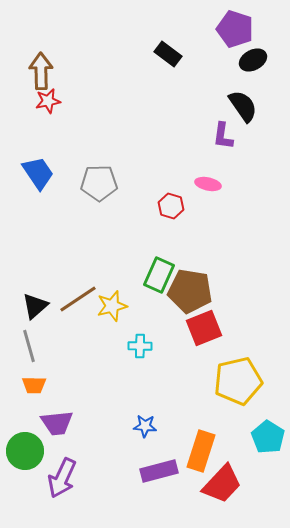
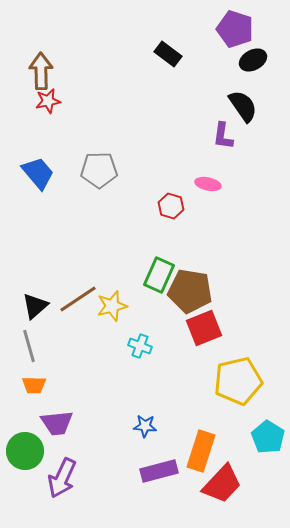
blue trapezoid: rotated 6 degrees counterclockwise
gray pentagon: moved 13 px up
cyan cross: rotated 20 degrees clockwise
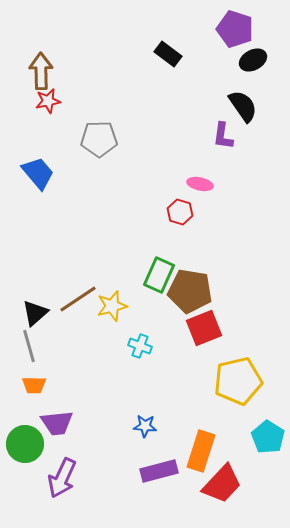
gray pentagon: moved 31 px up
pink ellipse: moved 8 px left
red hexagon: moved 9 px right, 6 px down
black triangle: moved 7 px down
green circle: moved 7 px up
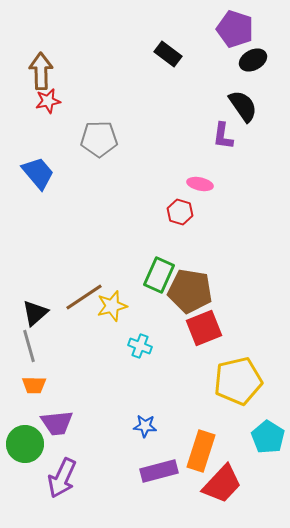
brown line: moved 6 px right, 2 px up
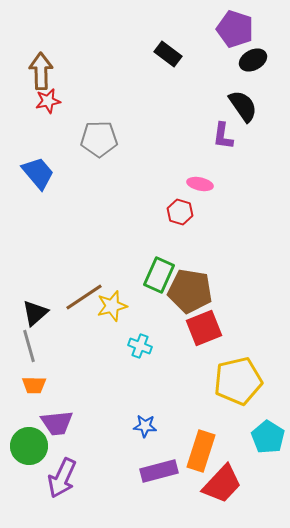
green circle: moved 4 px right, 2 px down
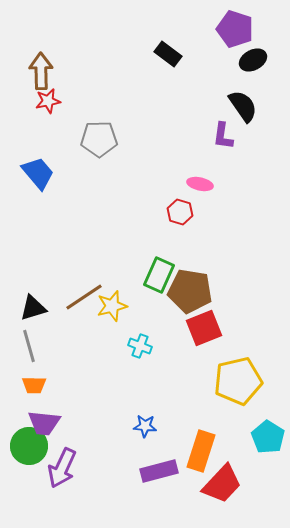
black triangle: moved 2 px left, 5 px up; rotated 24 degrees clockwise
purple trapezoid: moved 13 px left; rotated 12 degrees clockwise
purple arrow: moved 10 px up
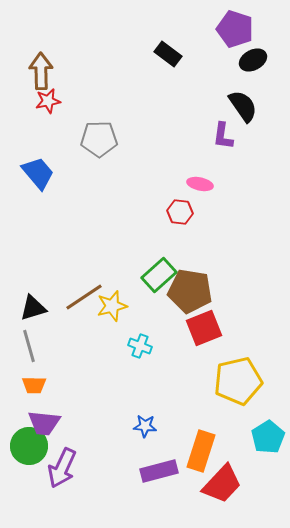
red hexagon: rotated 10 degrees counterclockwise
green rectangle: rotated 24 degrees clockwise
cyan pentagon: rotated 8 degrees clockwise
